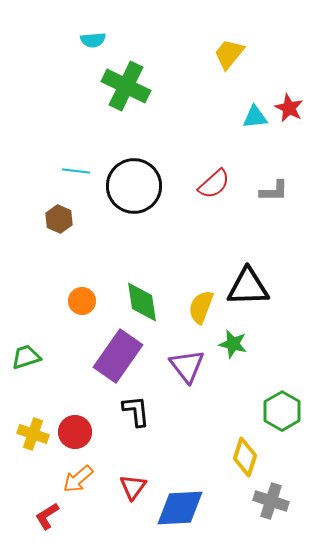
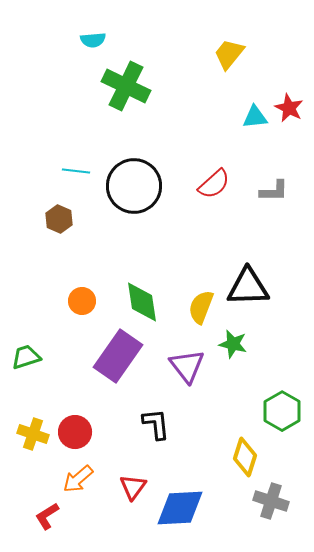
black L-shape: moved 20 px right, 13 px down
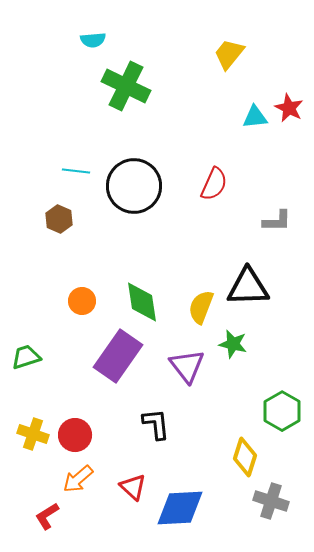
red semicircle: rotated 24 degrees counterclockwise
gray L-shape: moved 3 px right, 30 px down
red circle: moved 3 px down
red triangle: rotated 24 degrees counterclockwise
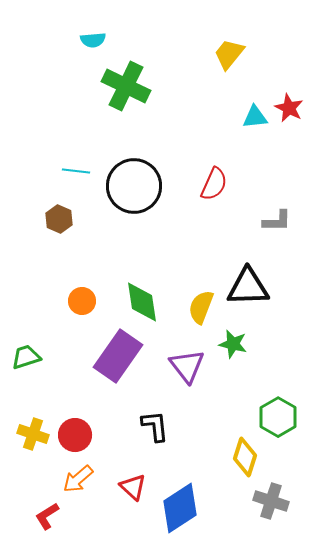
green hexagon: moved 4 px left, 6 px down
black L-shape: moved 1 px left, 2 px down
blue diamond: rotated 30 degrees counterclockwise
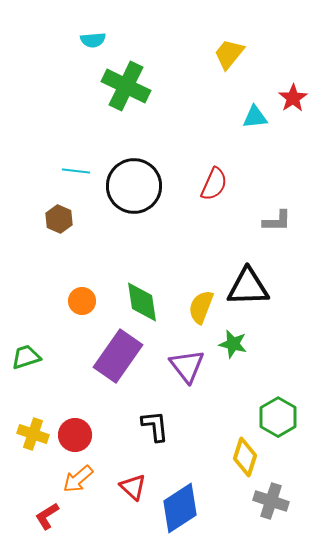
red star: moved 4 px right, 10 px up; rotated 12 degrees clockwise
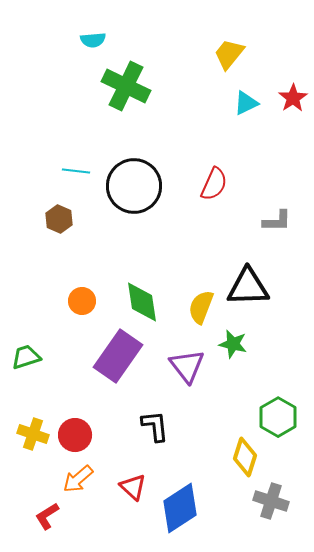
cyan triangle: moved 9 px left, 14 px up; rotated 20 degrees counterclockwise
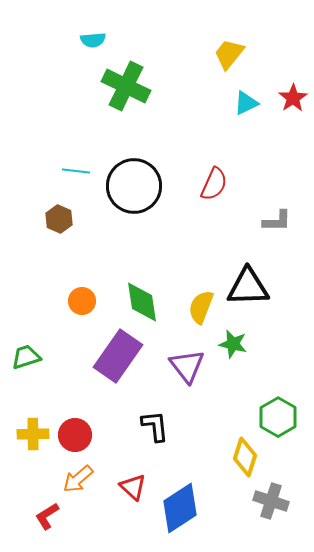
yellow cross: rotated 20 degrees counterclockwise
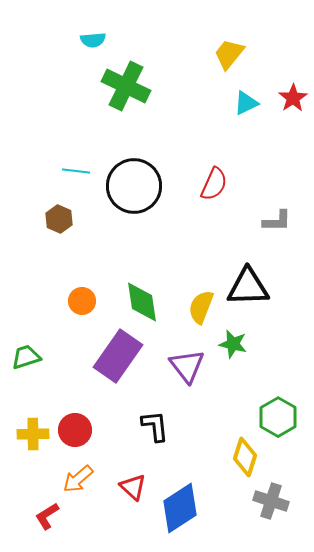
red circle: moved 5 px up
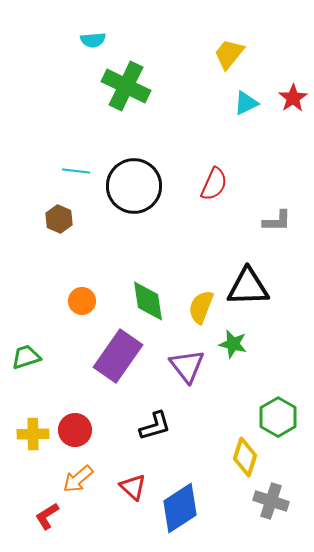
green diamond: moved 6 px right, 1 px up
black L-shape: rotated 80 degrees clockwise
